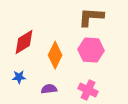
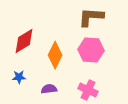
red diamond: moved 1 px up
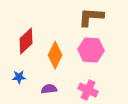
red diamond: moved 2 px right; rotated 12 degrees counterclockwise
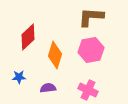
red diamond: moved 2 px right, 4 px up
pink hexagon: rotated 15 degrees counterclockwise
orange diamond: rotated 8 degrees counterclockwise
purple semicircle: moved 1 px left, 1 px up
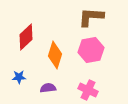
red diamond: moved 2 px left
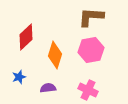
blue star: rotated 16 degrees counterclockwise
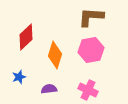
purple semicircle: moved 1 px right, 1 px down
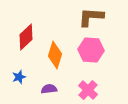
pink hexagon: rotated 15 degrees clockwise
pink cross: rotated 18 degrees clockwise
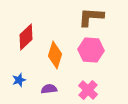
blue star: moved 3 px down
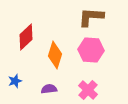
blue star: moved 4 px left, 1 px down
